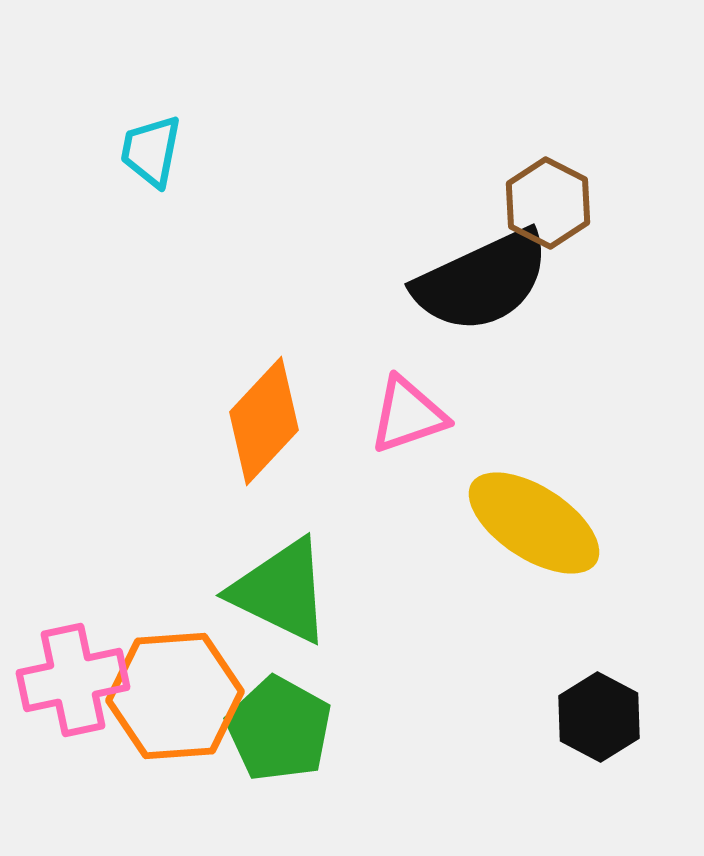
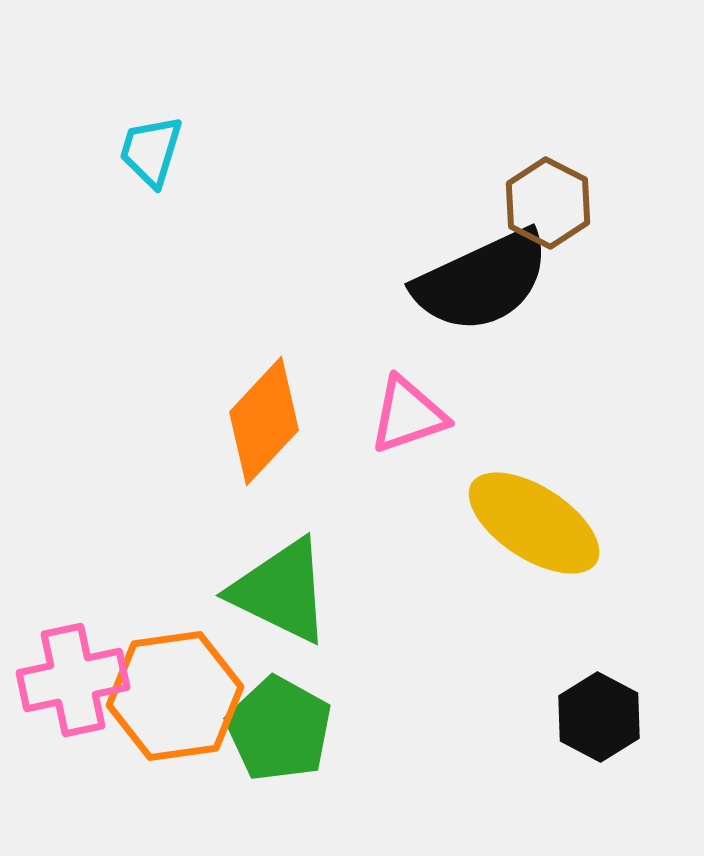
cyan trapezoid: rotated 6 degrees clockwise
orange hexagon: rotated 4 degrees counterclockwise
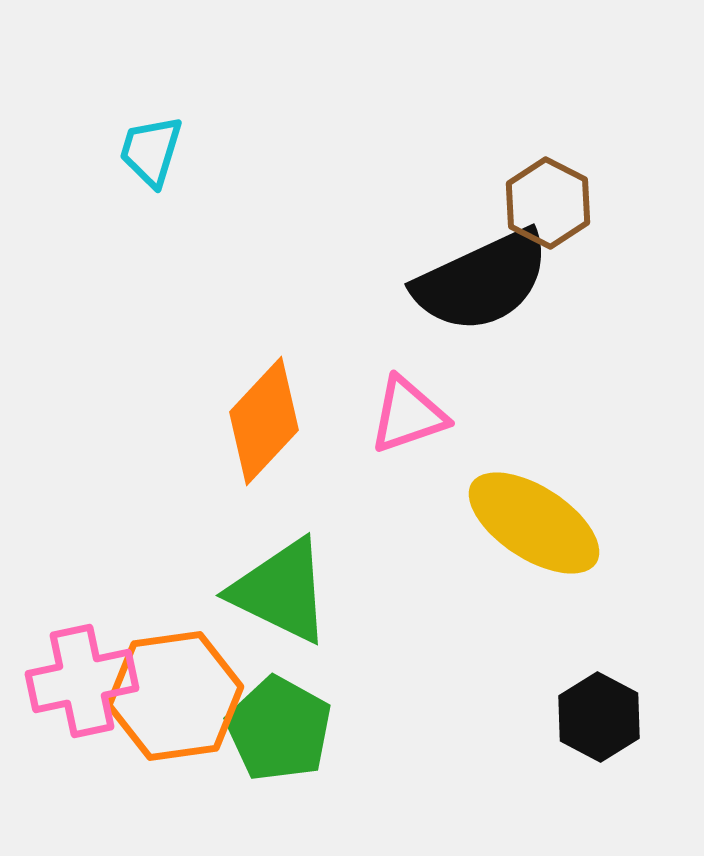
pink cross: moved 9 px right, 1 px down
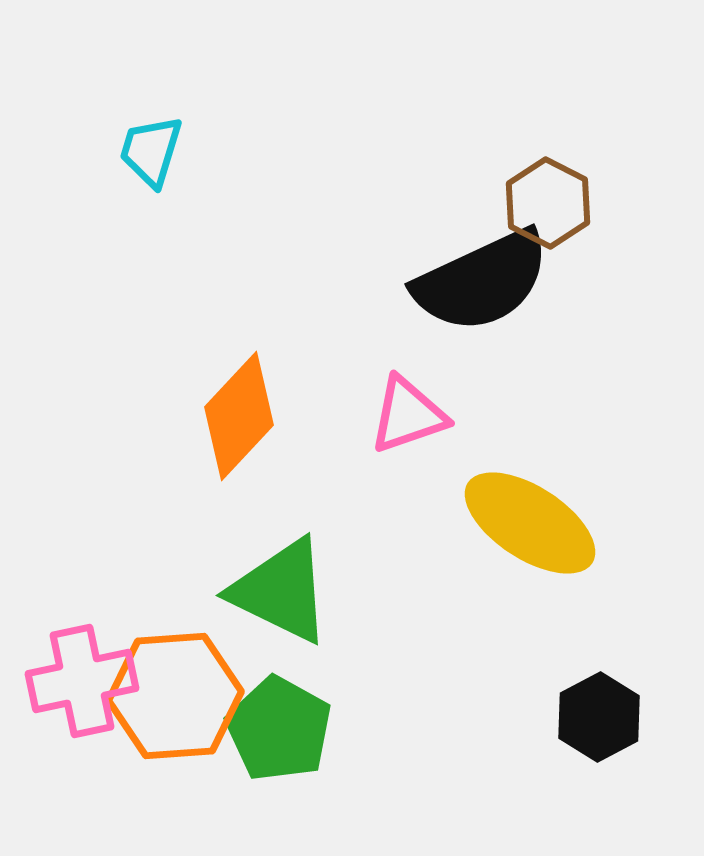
orange diamond: moved 25 px left, 5 px up
yellow ellipse: moved 4 px left
orange hexagon: rotated 4 degrees clockwise
black hexagon: rotated 4 degrees clockwise
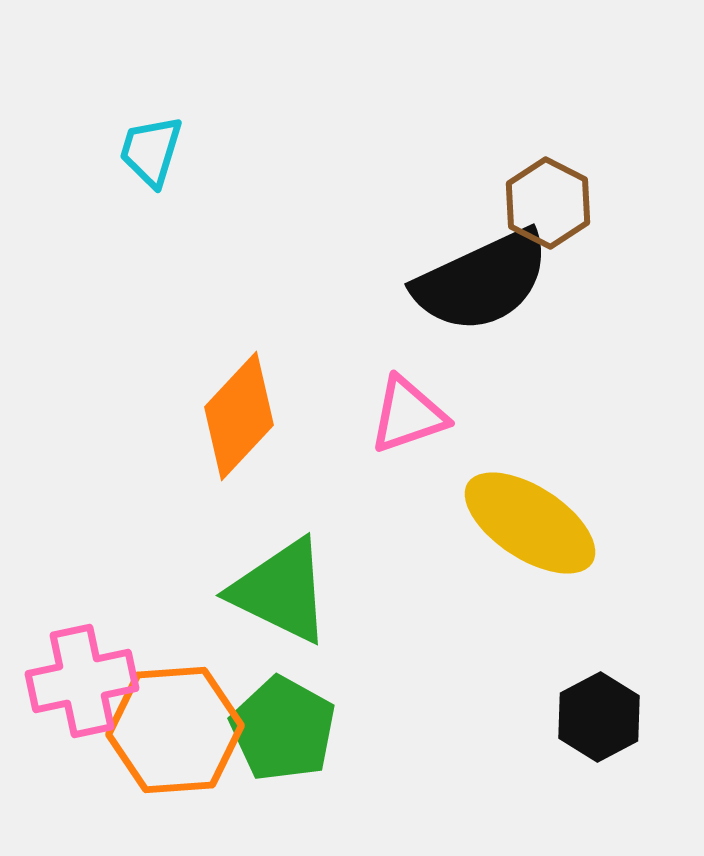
orange hexagon: moved 34 px down
green pentagon: moved 4 px right
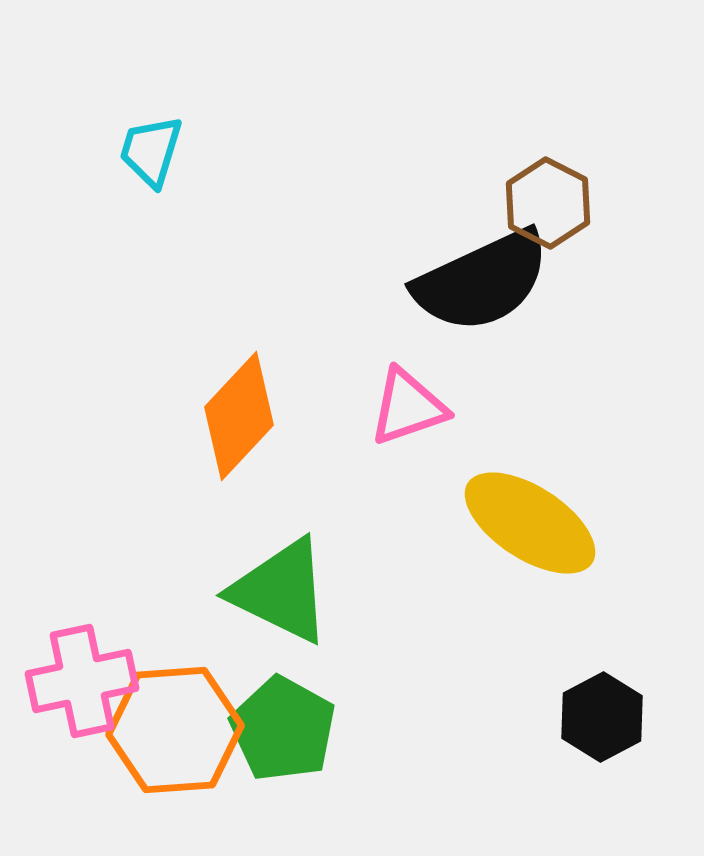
pink triangle: moved 8 px up
black hexagon: moved 3 px right
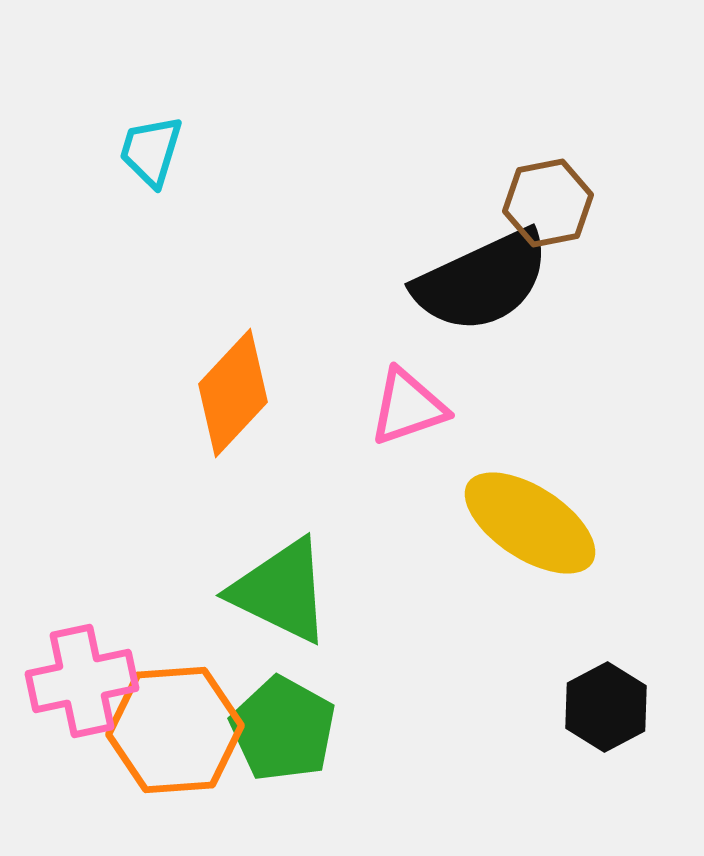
brown hexagon: rotated 22 degrees clockwise
orange diamond: moved 6 px left, 23 px up
black hexagon: moved 4 px right, 10 px up
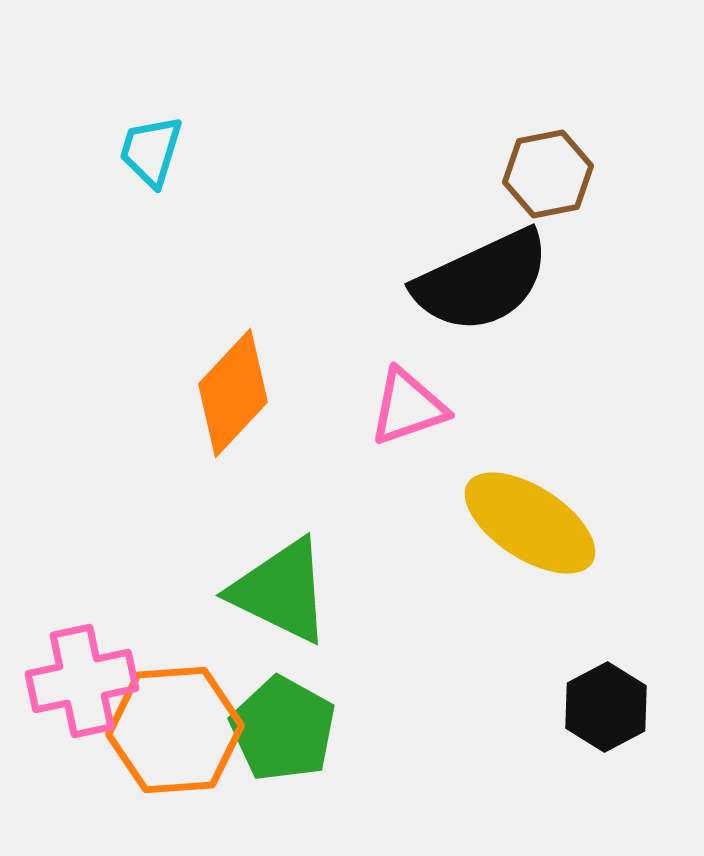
brown hexagon: moved 29 px up
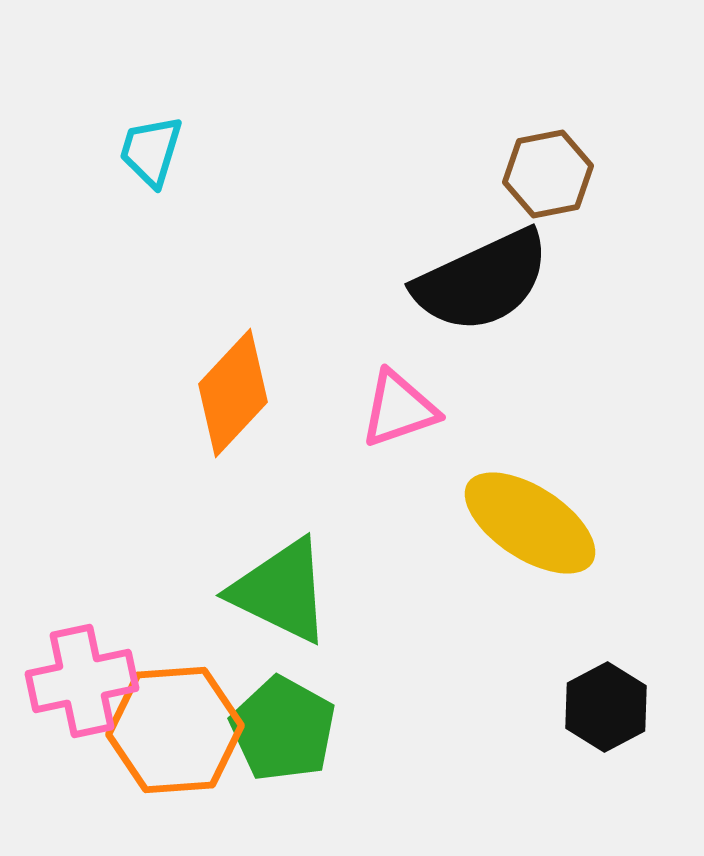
pink triangle: moved 9 px left, 2 px down
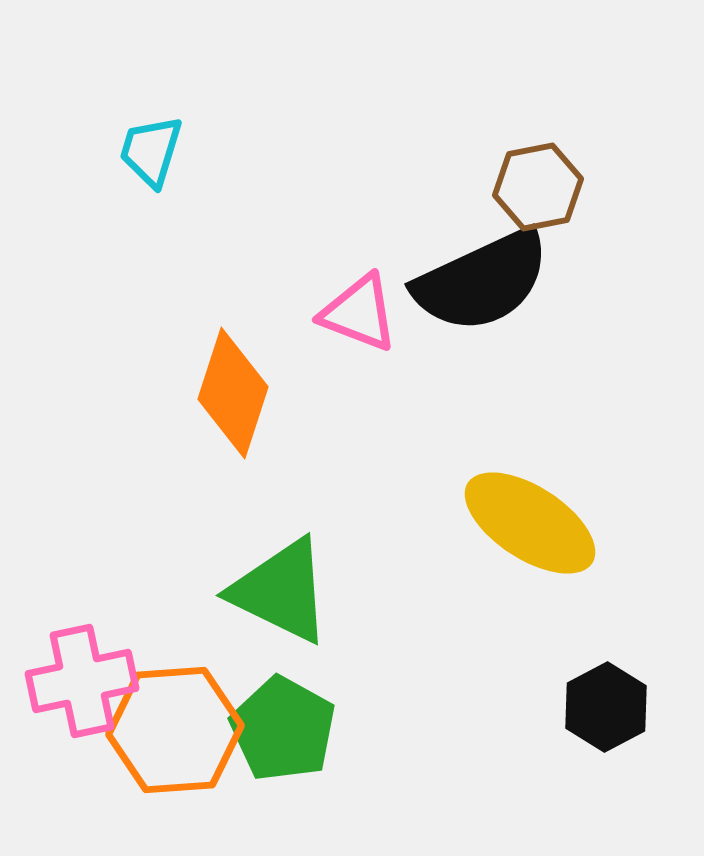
brown hexagon: moved 10 px left, 13 px down
orange diamond: rotated 25 degrees counterclockwise
pink triangle: moved 40 px left, 96 px up; rotated 40 degrees clockwise
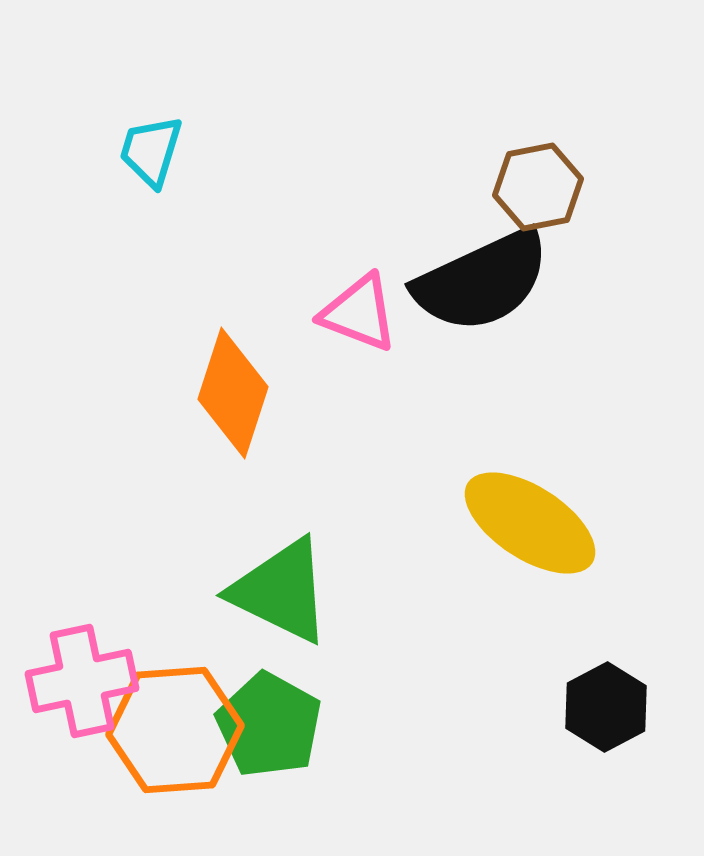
green pentagon: moved 14 px left, 4 px up
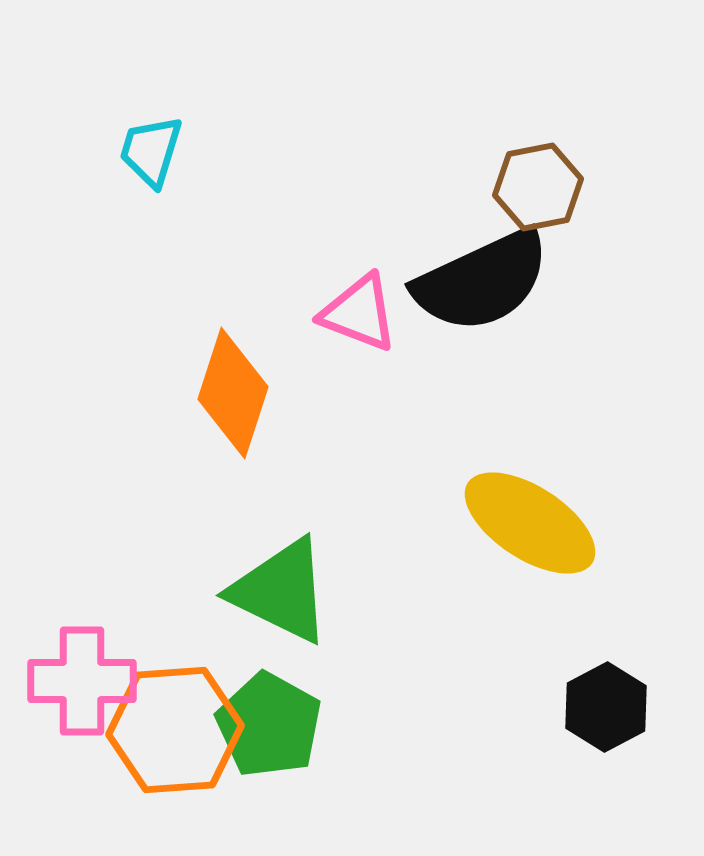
pink cross: rotated 12 degrees clockwise
